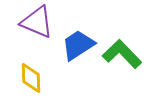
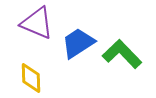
purple triangle: moved 1 px down
blue trapezoid: moved 2 px up
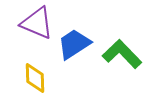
blue trapezoid: moved 4 px left, 1 px down
yellow diamond: moved 4 px right
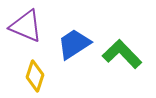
purple triangle: moved 11 px left, 3 px down
yellow diamond: moved 2 px up; rotated 20 degrees clockwise
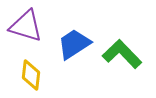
purple triangle: rotated 6 degrees counterclockwise
yellow diamond: moved 4 px left, 1 px up; rotated 12 degrees counterclockwise
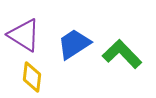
purple triangle: moved 2 px left, 9 px down; rotated 15 degrees clockwise
yellow diamond: moved 1 px right, 2 px down
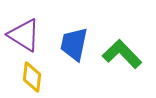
blue trapezoid: rotated 45 degrees counterclockwise
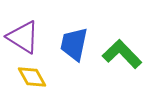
purple triangle: moved 1 px left, 2 px down
yellow diamond: rotated 36 degrees counterclockwise
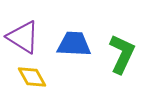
blue trapezoid: rotated 81 degrees clockwise
green L-shape: rotated 69 degrees clockwise
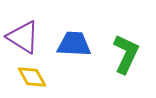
green L-shape: moved 4 px right
